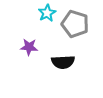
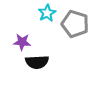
purple star: moved 7 px left, 5 px up
black semicircle: moved 26 px left
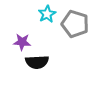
cyan star: moved 1 px down
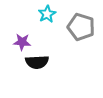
gray pentagon: moved 6 px right, 3 px down
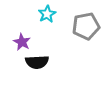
gray pentagon: moved 5 px right, 1 px up; rotated 28 degrees counterclockwise
purple star: rotated 24 degrees clockwise
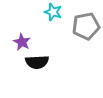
cyan star: moved 6 px right, 2 px up; rotated 24 degrees counterclockwise
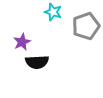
gray pentagon: rotated 8 degrees counterclockwise
purple star: rotated 18 degrees clockwise
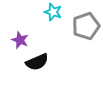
purple star: moved 2 px left, 2 px up; rotated 24 degrees counterclockwise
black semicircle: rotated 20 degrees counterclockwise
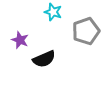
gray pentagon: moved 5 px down
black semicircle: moved 7 px right, 3 px up
